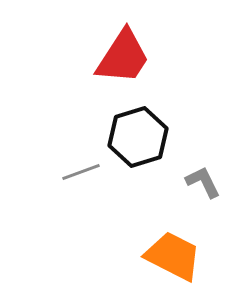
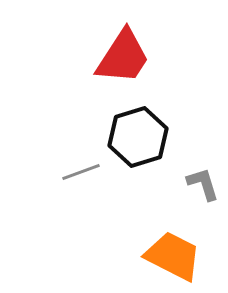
gray L-shape: moved 2 px down; rotated 9 degrees clockwise
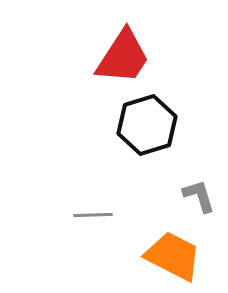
black hexagon: moved 9 px right, 12 px up
gray line: moved 12 px right, 43 px down; rotated 18 degrees clockwise
gray L-shape: moved 4 px left, 12 px down
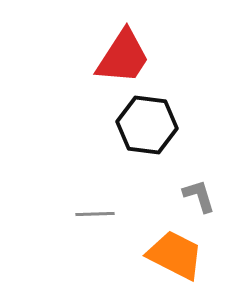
black hexagon: rotated 24 degrees clockwise
gray line: moved 2 px right, 1 px up
orange trapezoid: moved 2 px right, 1 px up
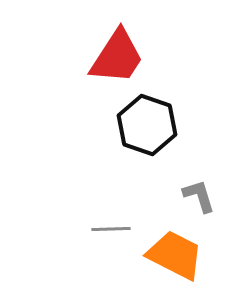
red trapezoid: moved 6 px left
black hexagon: rotated 12 degrees clockwise
gray line: moved 16 px right, 15 px down
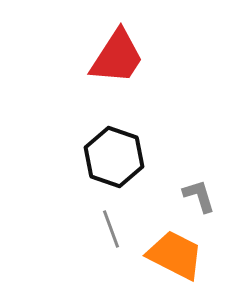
black hexagon: moved 33 px left, 32 px down
gray line: rotated 72 degrees clockwise
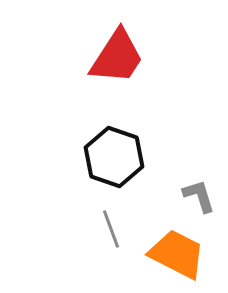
orange trapezoid: moved 2 px right, 1 px up
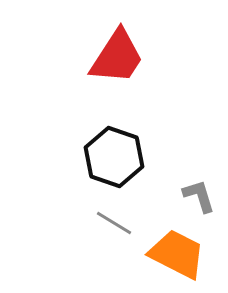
gray line: moved 3 px right, 6 px up; rotated 39 degrees counterclockwise
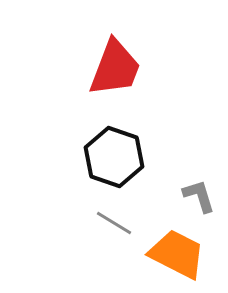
red trapezoid: moved 2 px left, 11 px down; rotated 12 degrees counterclockwise
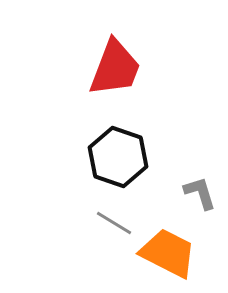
black hexagon: moved 4 px right
gray L-shape: moved 1 px right, 3 px up
orange trapezoid: moved 9 px left, 1 px up
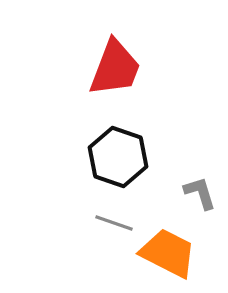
gray line: rotated 12 degrees counterclockwise
